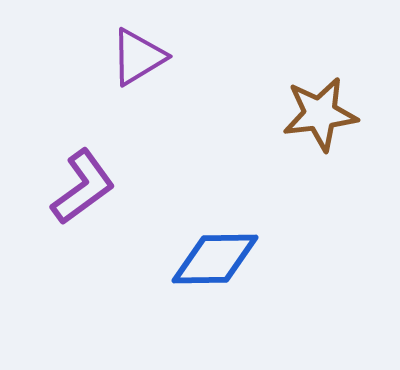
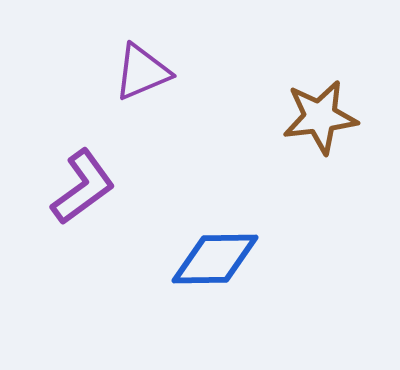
purple triangle: moved 4 px right, 15 px down; rotated 8 degrees clockwise
brown star: moved 3 px down
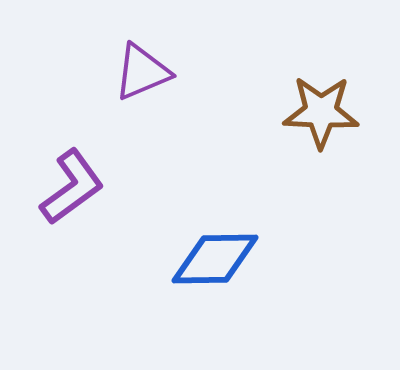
brown star: moved 1 px right, 5 px up; rotated 10 degrees clockwise
purple L-shape: moved 11 px left
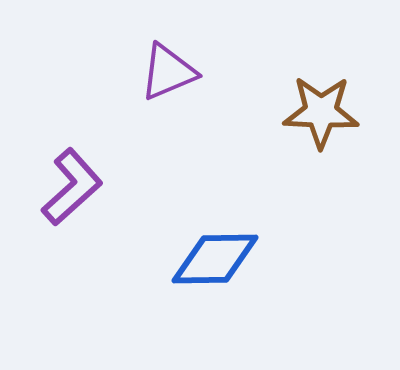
purple triangle: moved 26 px right
purple L-shape: rotated 6 degrees counterclockwise
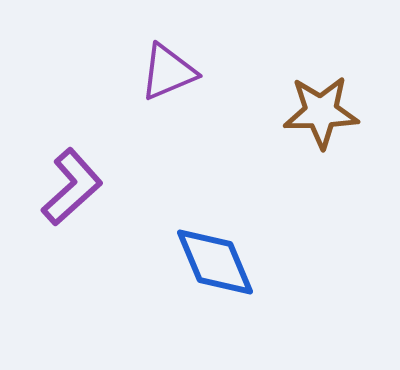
brown star: rotated 4 degrees counterclockwise
blue diamond: moved 3 px down; rotated 68 degrees clockwise
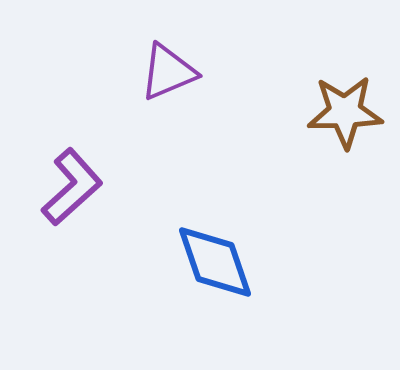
brown star: moved 24 px right
blue diamond: rotated 4 degrees clockwise
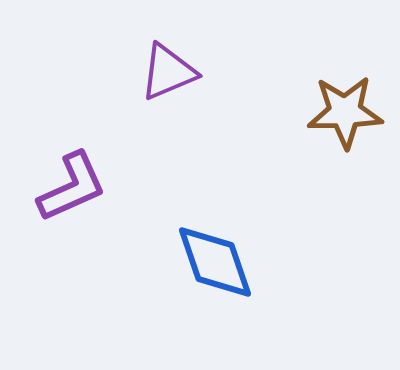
purple L-shape: rotated 18 degrees clockwise
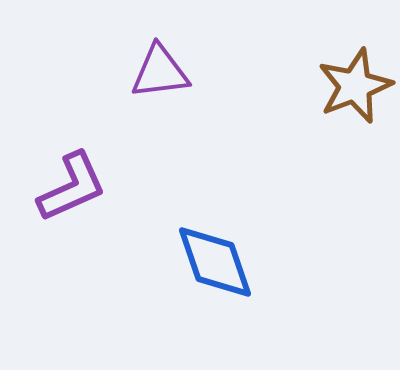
purple triangle: moved 8 px left; rotated 16 degrees clockwise
brown star: moved 10 px right, 26 px up; rotated 20 degrees counterclockwise
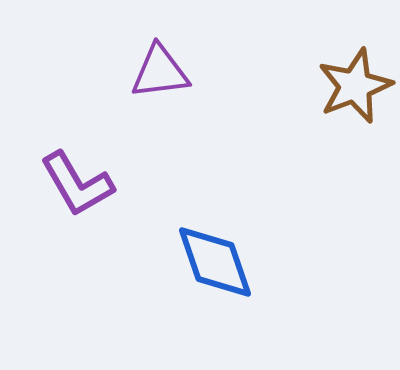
purple L-shape: moved 5 px right, 3 px up; rotated 84 degrees clockwise
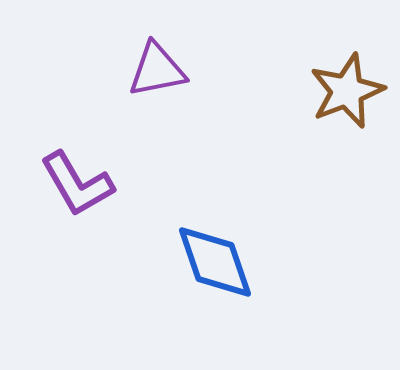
purple triangle: moved 3 px left, 2 px up; rotated 4 degrees counterclockwise
brown star: moved 8 px left, 5 px down
